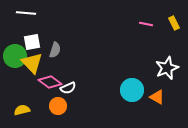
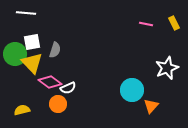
green circle: moved 2 px up
orange triangle: moved 6 px left, 9 px down; rotated 42 degrees clockwise
orange circle: moved 2 px up
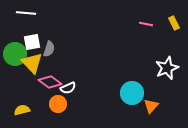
gray semicircle: moved 6 px left, 1 px up
cyan circle: moved 3 px down
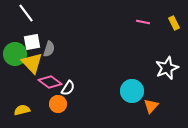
white line: rotated 48 degrees clockwise
pink line: moved 3 px left, 2 px up
white semicircle: rotated 35 degrees counterclockwise
cyan circle: moved 2 px up
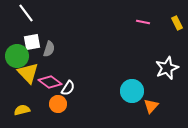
yellow rectangle: moved 3 px right
green circle: moved 2 px right, 2 px down
yellow triangle: moved 4 px left, 10 px down
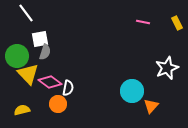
white square: moved 8 px right, 3 px up
gray semicircle: moved 4 px left, 3 px down
yellow triangle: moved 1 px down
white semicircle: rotated 21 degrees counterclockwise
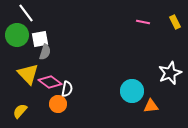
yellow rectangle: moved 2 px left, 1 px up
green circle: moved 21 px up
white star: moved 3 px right, 5 px down
white semicircle: moved 1 px left, 1 px down
orange triangle: rotated 42 degrees clockwise
yellow semicircle: moved 2 px left, 1 px down; rotated 35 degrees counterclockwise
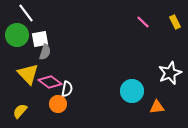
pink line: rotated 32 degrees clockwise
orange triangle: moved 6 px right, 1 px down
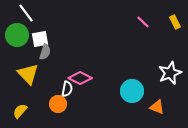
pink diamond: moved 30 px right, 4 px up; rotated 10 degrees counterclockwise
orange triangle: rotated 28 degrees clockwise
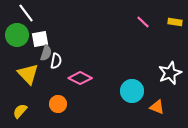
yellow rectangle: rotated 56 degrees counterclockwise
gray semicircle: moved 1 px right, 1 px down
white semicircle: moved 11 px left, 28 px up
